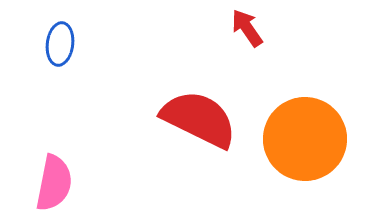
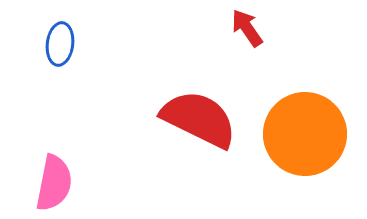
orange circle: moved 5 px up
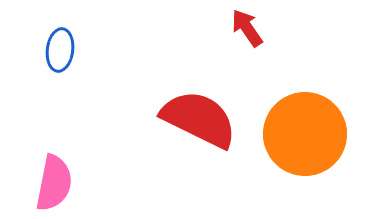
blue ellipse: moved 6 px down
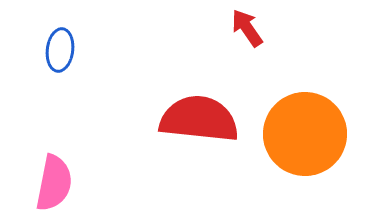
red semicircle: rotated 20 degrees counterclockwise
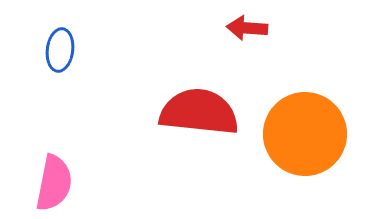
red arrow: rotated 51 degrees counterclockwise
red semicircle: moved 7 px up
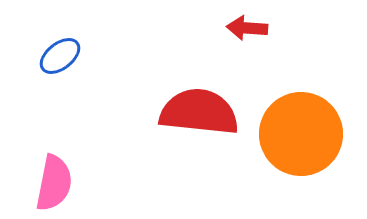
blue ellipse: moved 6 px down; rotated 45 degrees clockwise
orange circle: moved 4 px left
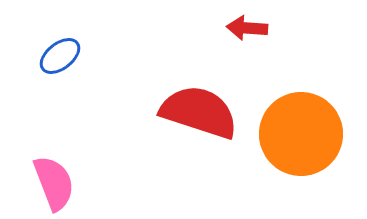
red semicircle: rotated 12 degrees clockwise
pink semicircle: rotated 32 degrees counterclockwise
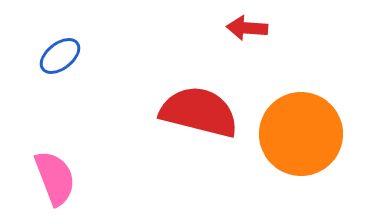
red semicircle: rotated 4 degrees counterclockwise
pink semicircle: moved 1 px right, 5 px up
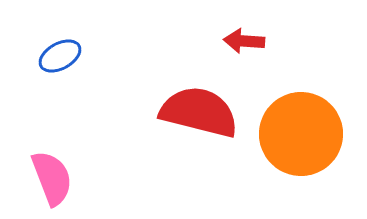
red arrow: moved 3 px left, 13 px down
blue ellipse: rotated 9 degrees clockwise
pink semicircle: moved 3 px left
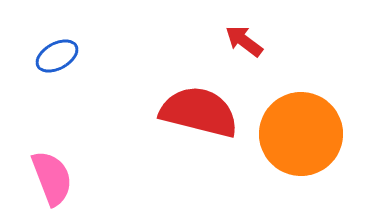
red arrow: rotated 33 degrees clockwise
blue ellipse: moved 3 px left
